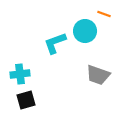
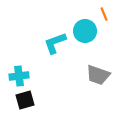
orange line: rotated 48 degrees clockwise
cyan cross: moved 1 px left, 2 px down
black square: moved 1 px left
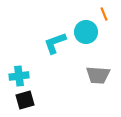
cyan circle: moved 1 px right, 1 px down
gray trapezoid: rotated 15 degrees counterclockwise
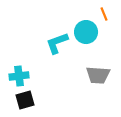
cyan L-shape: moved 2 px right
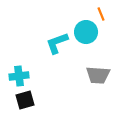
orange line: moved 3 px left
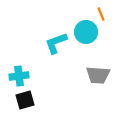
cyan L-shape: moved 1 px left
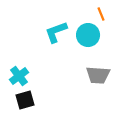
cyan circle: moved 2 px right, 3 px down
cyan L-shape: moved 11 px up
cyan cross: rotated 30 degrees counterclockwise
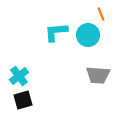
cyan L-shape: rotated 15 degrees clockwise
black square: moved 2 px left
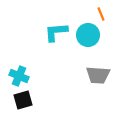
cyan cross: rotated 30 degrees counterclockwise
